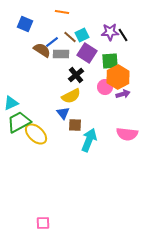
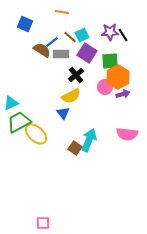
brown square: moved 23 px down; rotated 32 degrees clockwise
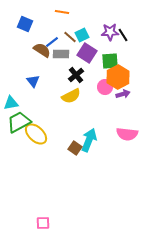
cyan triangle: rotated 14 degrees clockwise
blue triangle: moved 30 px left, 32 px up
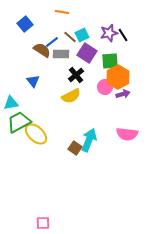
blue square: rotated 28 degrees clockwise
purple star: moved 1 px left, 1 px down; rotated 12 degrees counterclockwise
